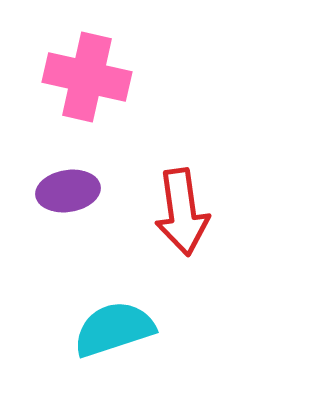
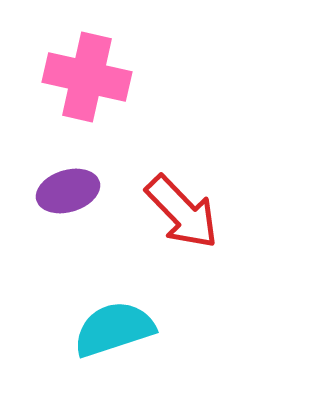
purple ellipse: rotated 8 degrees counterclockwise
red arrow: rotated 36 degrees counterclockwise
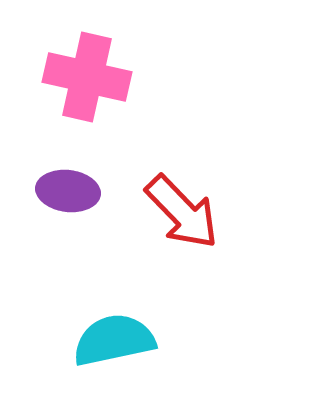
purple ellipse: rotated 24 degrees clockwise
cyan semicircle: moved 11 px down; rotated 6 degrees clockwise
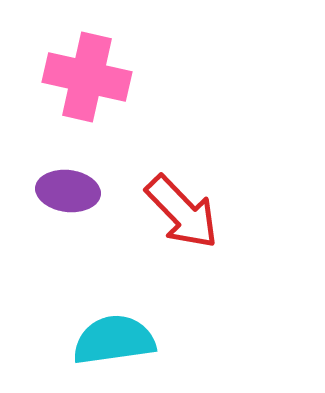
cyan semicircle: rotated 4 degrees clockwise
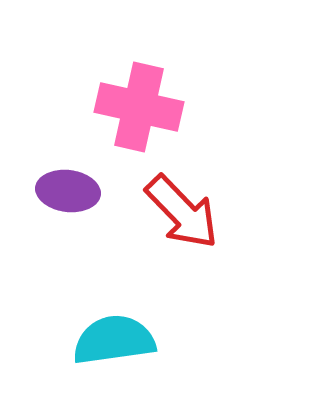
pink cross: moved 52 px right, 30 px down
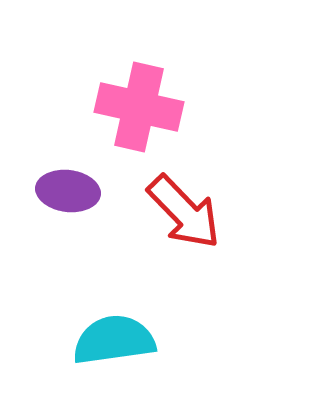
red arrow: moved 2 px right
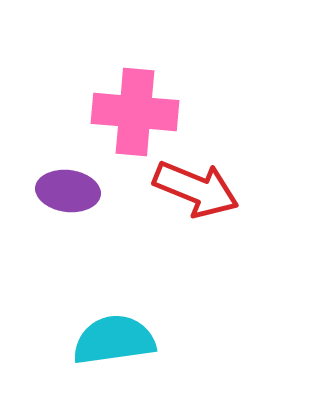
pink cross: moved 4 px left, 5 px down; rotated 8 degrees counterclockwise
red arrow: moved 12 px right, 23 px up; rotated 24 degrees counterclockwise
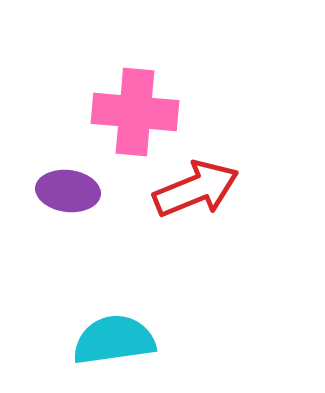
red arrow: rotated 44 degrees counterclockwise
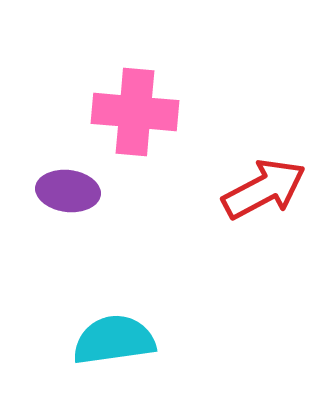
red arrow: moved 68 px right; rotated 6 degrees counterclockwise
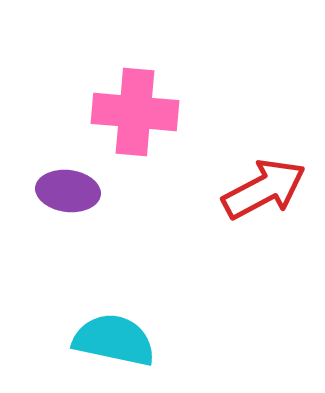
cyan semicircle: rotated 20 degrees clockwise
